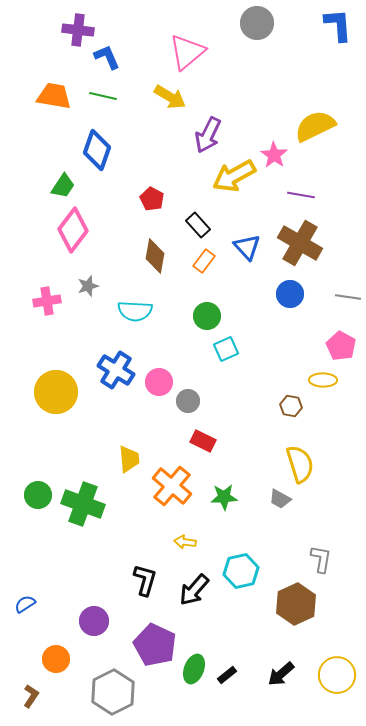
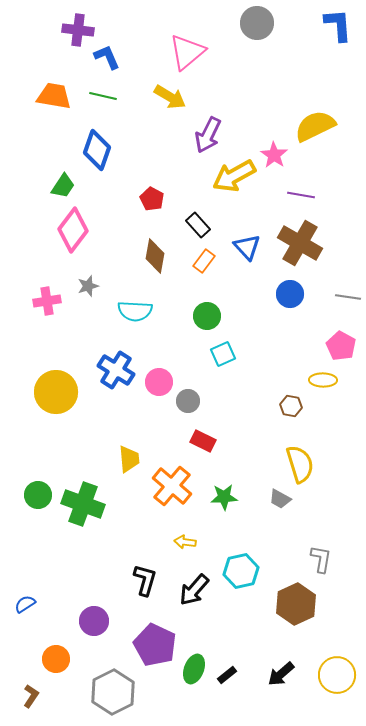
cyan square at (226, 349): moved 3 px left, 5 px down
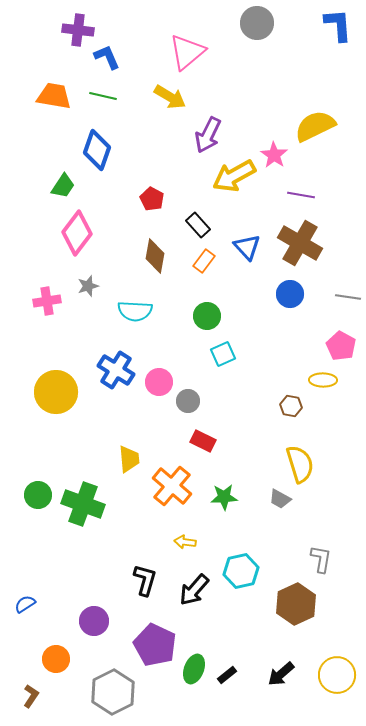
pink diamond at (73, 230): moved 4 px right, 3 px down
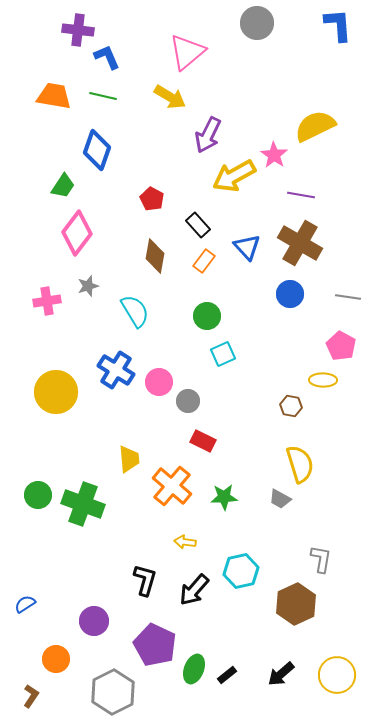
cyan semicircle at (135, 311): rotated 124 degrees counterclockwise
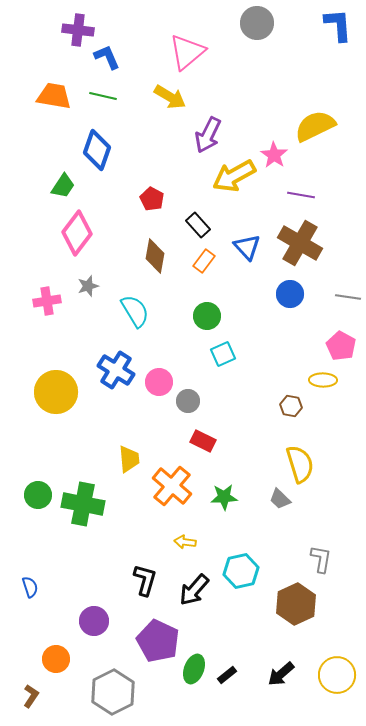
gray trapezoid at (280, 499): rotated 15 degrees clockwise
green cross at (83, 504): rotated 9 degrees counterclockwise
blue semicircle at (25, 604): moved 5 px right, 17 px up; rotated 105 degrees clockwise
purple pentagon at (155, 645): moved 3 px right, 4 px up
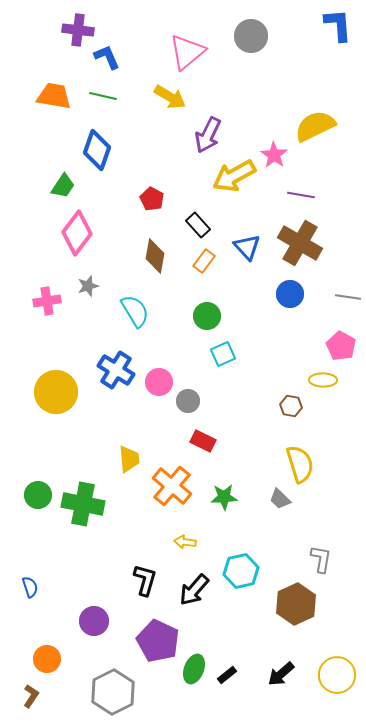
gray circle at (257, 23): moved 6 px left, 13 px down
orange circle at (56, 659): moved 9 px left
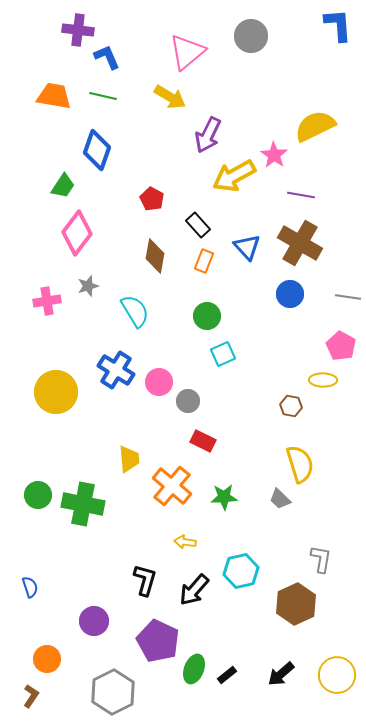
orange rectangle at (204, 261): rotated 15 degrees counterclockwise
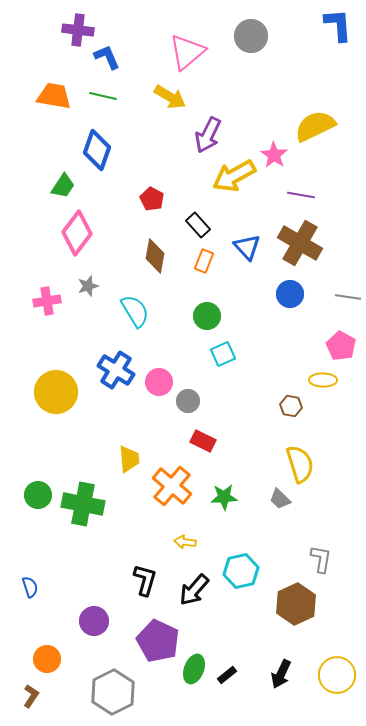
black arrow at (281, 674): rotated 24 degrees counterclockwise
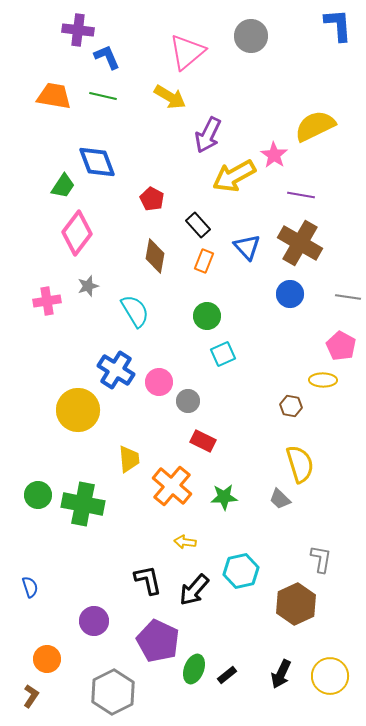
blue diamond at (97, 150): moved 12 px down; rotated 39 degrees counterclockwise
yellow circle at (56, 392): moved 22 px right, 18 px down
black L-shape at (145, 580): moved 3 px right; rotated 28 degrees counterclockwise
yellow circle at (337, 675): moved 7 px left, 1 px down
